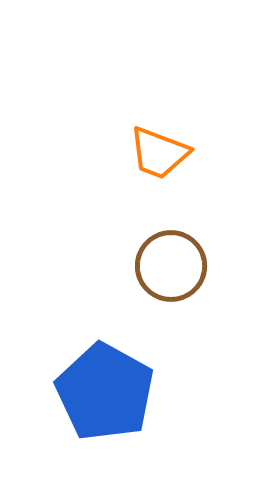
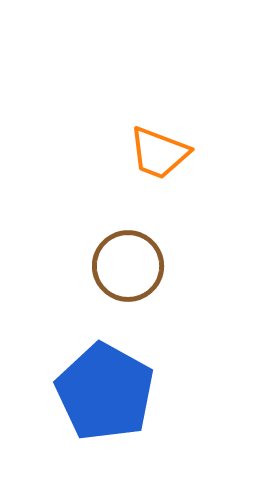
brown circle: moved 43 px left
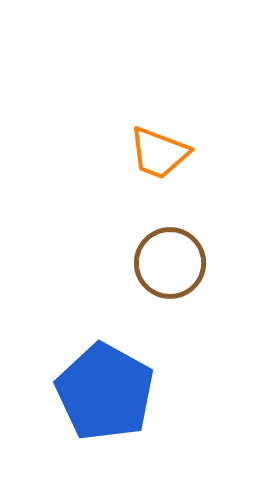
brown circle: moved 42 px right, 3 px up
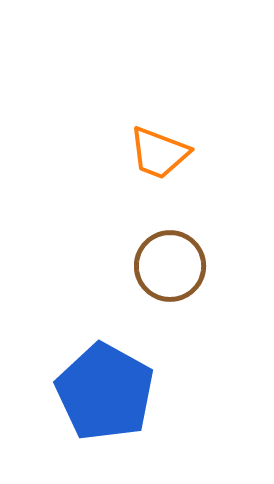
brown circle: moved 3 px down
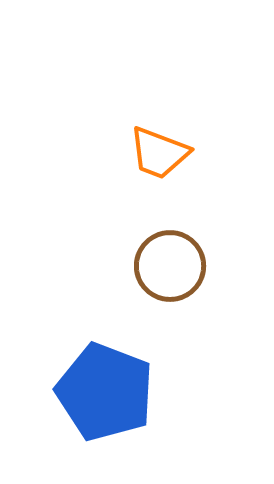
blue pentagon: rotated 8 degrees counterclockwise
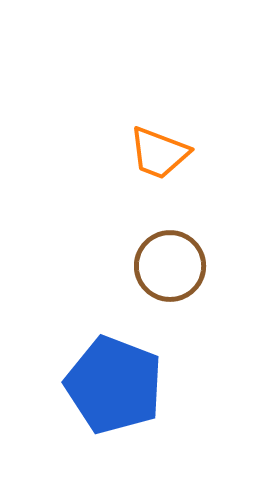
blue pentagon: moved 9 px right, 7 px up
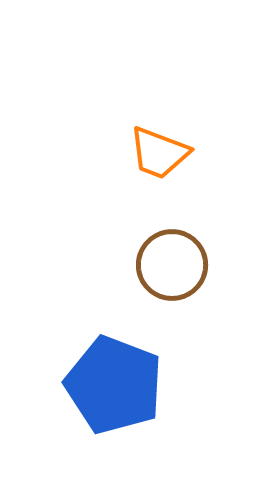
brown circle: moved 2 px right, 1 px up
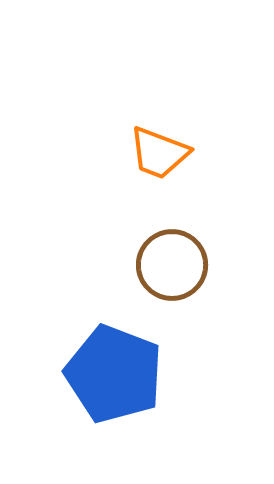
blue pentagon: moved 11 px up
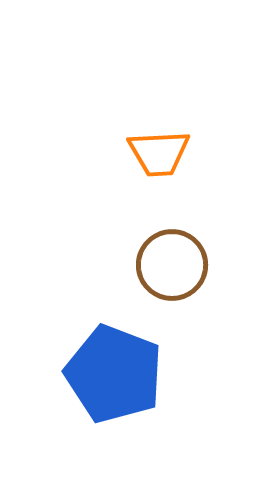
orange trapezoid: rotated 24 degrees counterclockwise
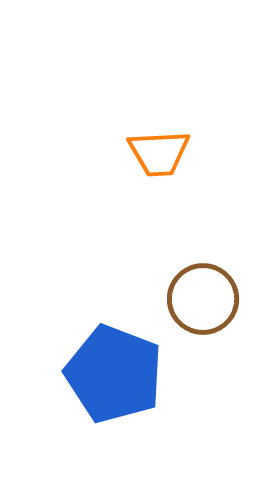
brown circle: moved 31 px right, 34 px down
